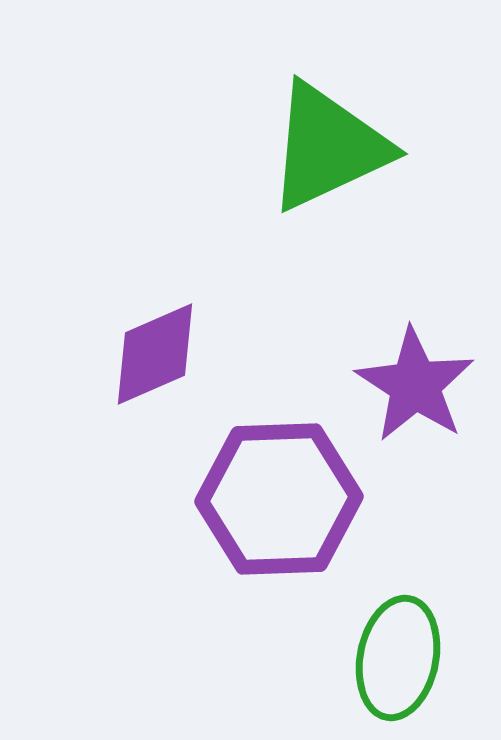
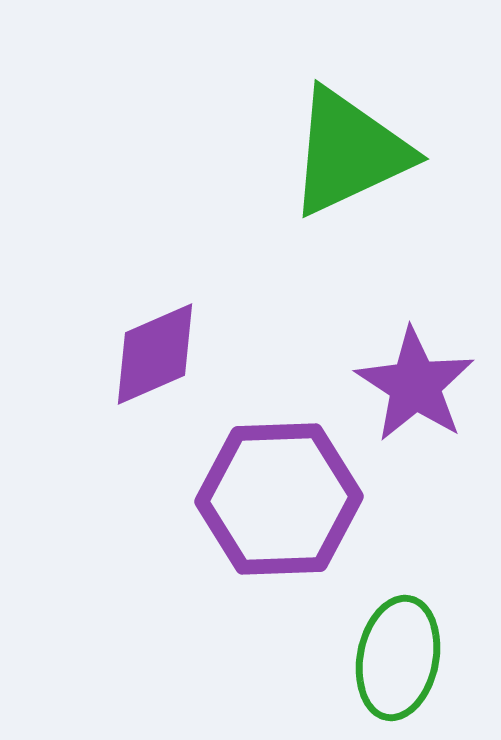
green triangle: moved 21 px right, 5 px down
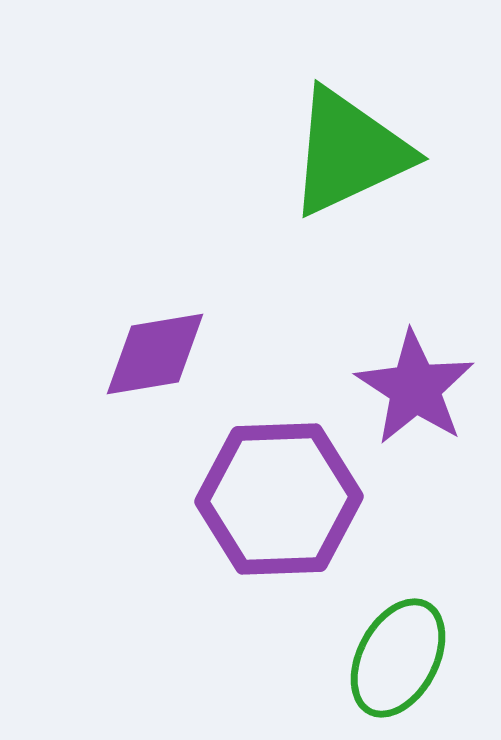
purple diamond: rotated 14 degrees clockwise
purple star: moved 3 px down
green ellipse: rotated 17 degrees clockwise
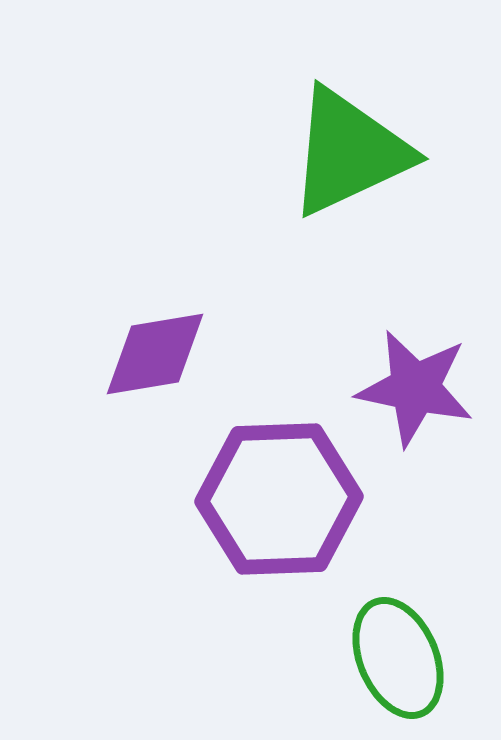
purple star: rotated 21 degrees counterclockwise
green ellipse: rotated 51 degrees counterclockwise
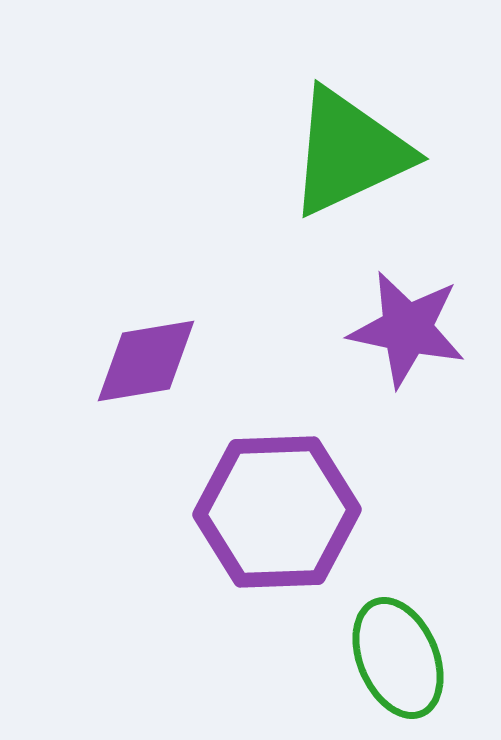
purple diamond: moved 9 px left, 7 px down
purple star: moved 8 px left, 59 px up
purple hexagon: moved 2 px left, 13 px down
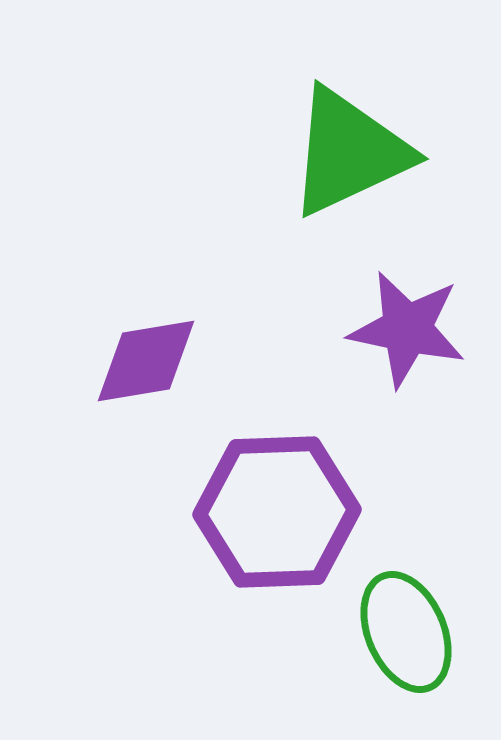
green ellipse: moved 8 px right, 26 px up
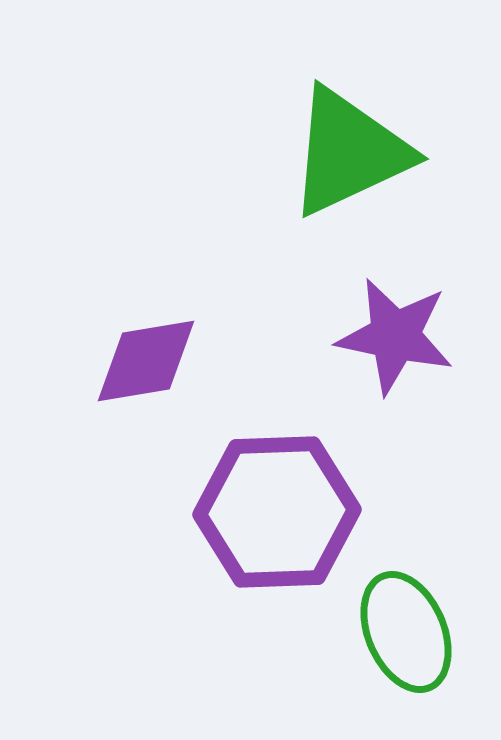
purple star: moved 12 px left, 7 px down
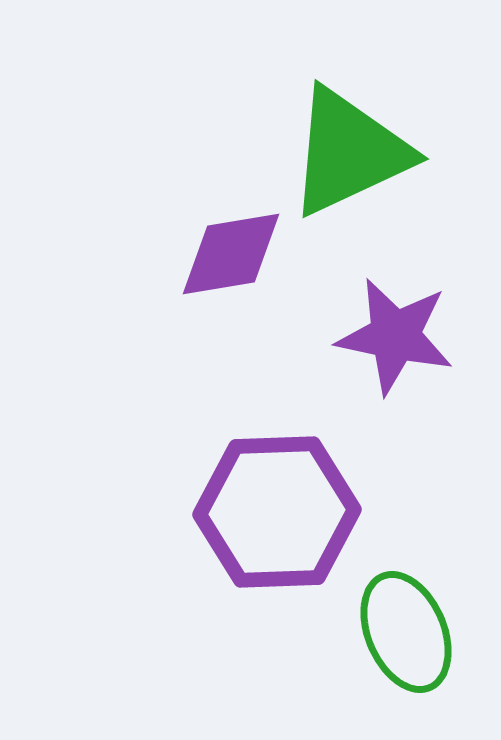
purple diamond: moved 85 px right, 107 px up
